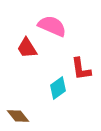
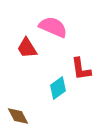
pink semicircle: moved 1 px right, 1 px down
brown diamond: rotated 10 degrees clockwise
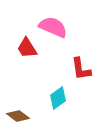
cyan diamond: moved 10 px down
brown diamond: rotated 25 degrees counterclockwise
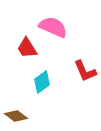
red L-shape: moved 4 px right, 2 px down; rotated 15 degrees counterclockwise
cyan diamond: moved 16 px left, 16 px up
brown diamond: moved 2 px left
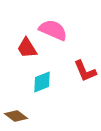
pink semicircle: moved 3 px down
cyan diamond: rotated 15 degrees clockwise
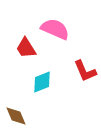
pink semicircle: moved 2 px right, 1 px up
red trapezoid: moved 1 px left
brown diamond: rotated 30 degrees clockwise
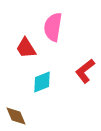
pink semicircle: moved 2 px left, 2 px up; rotated 104 degrees counterclockwise
red L-shape: rotated 75 degrees clockwise
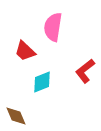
red trapezoid: moved 1 px left, 3 px down; rotated 15 degrees counterclockwise
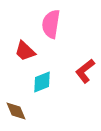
pink semicircle: moved 2 px left, 3 px up
brown diamond: moved 5 px up
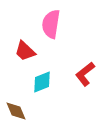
red L-shape: moved 3 px down
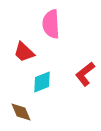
pink semicircle: rotated 12 degrees counterclockwise
red trapezoid: moved 1 px left, 1 px down
brown diamond: moved 5 px right, 1 px down
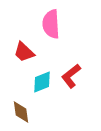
red L-shape: moved 14 px left, 2 px down
brown diamond: rotated 15 degrees clockwise
